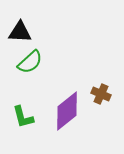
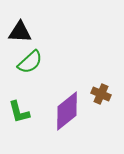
green L-shape: moved 4 px left, 5 px up
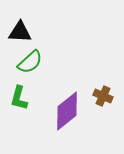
brown cross: moved 2 px right, 2 px down
green L-shape: moved 14 px up; rotated 30 degrees clockwise
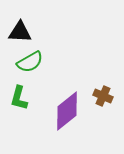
green semicircle: rotated 12 degrees clockwise
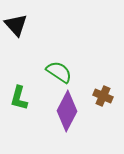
black triangle: moved 4 px left, 7 px up; rotated 45 degrees clockwise
green semicircle: moved 29 px right, 10 px down; rotated 116 degrees counterclockwise
purple diamond: rotated 24 degrees counterclockwise
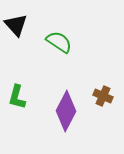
green semicircle: moved 30 px up
green L-shape: moved 2 px left, 1 px up
purple diamond: moved 1 px left
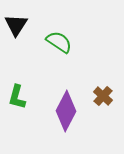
black triangle: rotated 15 degrees clockwise
brown cross: rotated 18 degrees clockwise
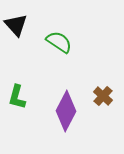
black triangle: rotated 15 degrees counterclockwise
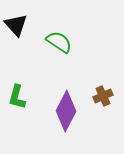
brown cross: rotated 24 degrees clockwise
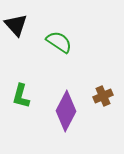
green L-shape: moved 4 px right, 1 px up
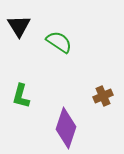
black triangle: moved 3 px right, 1 px down; rotated 10 degrees clockwise
purple diamond: moved 17 px down; rotated 9 degrees counterclockwise
